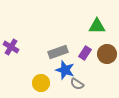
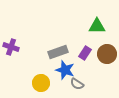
purple cross: rotated 14 degrees counterclockwise
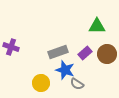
purple rectangle: rotated 16 degrees clockwise
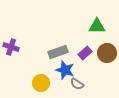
brown circle: moved 1 px up
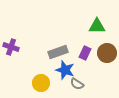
purple rectangle: rotated 24 degrees counterclockwise
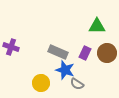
gray rectangle: rotated 42 degrees clockwise
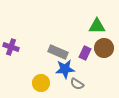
brown circle: moved 3 px left, 5 px up
blue star: moved 1 px up; rotated 24 degrees counterclockwise
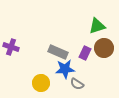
green triangle: rotated 18 degrees counterclockwise
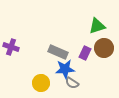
gray semicircle: moved 5 px left, 1 px up
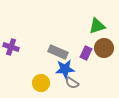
purple rectangle: moved 1 px right
